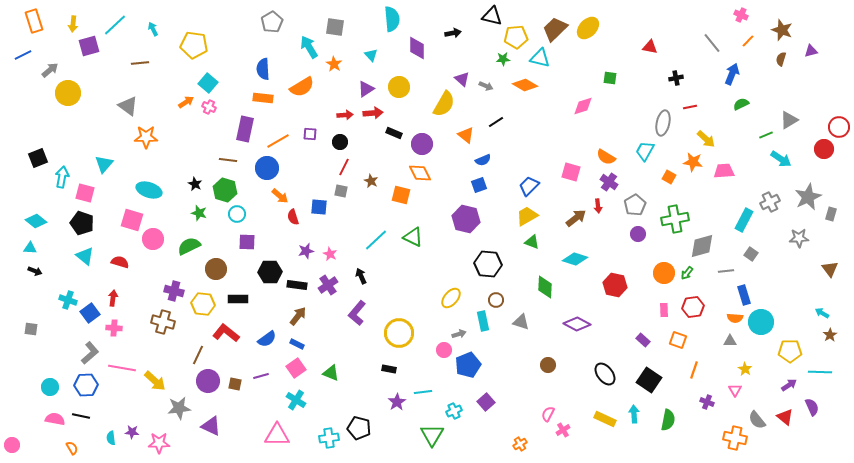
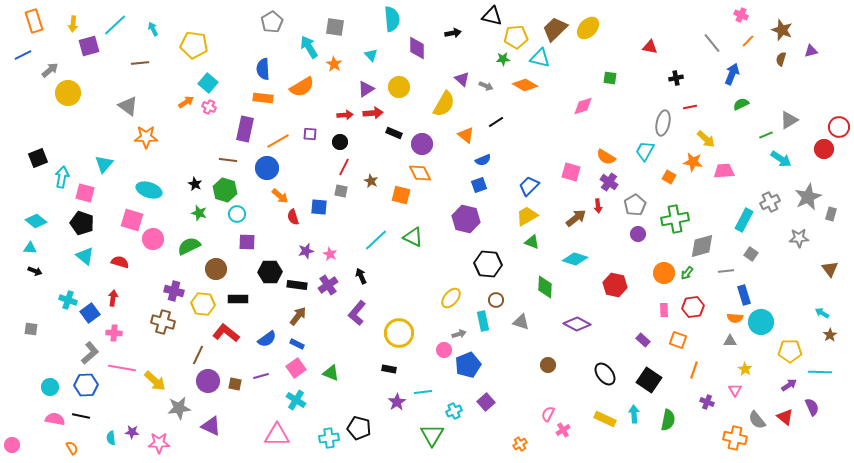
pink cross at (114, 328): moved 5 px down
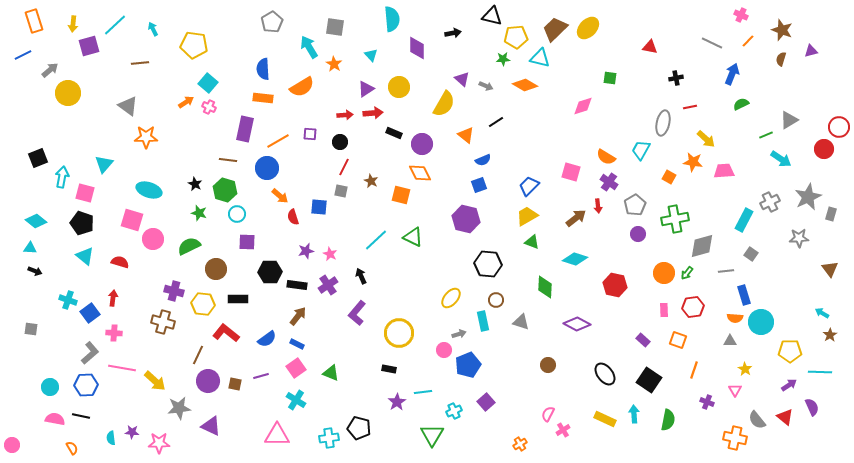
gray line at (712, 43): rotated 25 degrees counterclockwise
cyan trapezoid at (645, 151): moved 4 px left, 1 px up
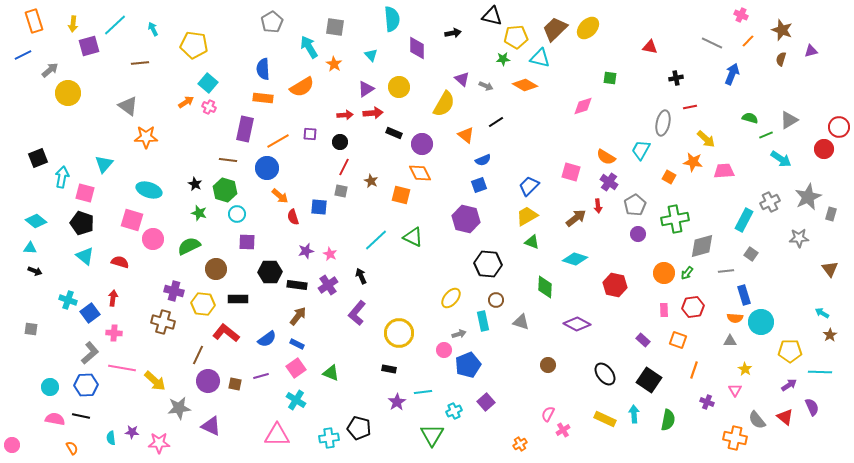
green semicircle at (741, 104): moved 9 px right, 14 px down; rotated 42 degrees clockwise
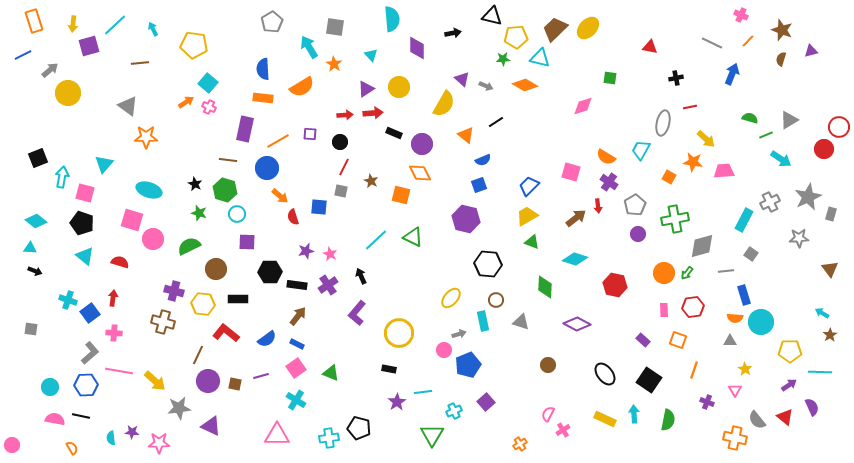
pink line at (122, 368): moved 3 px left, 3 px down
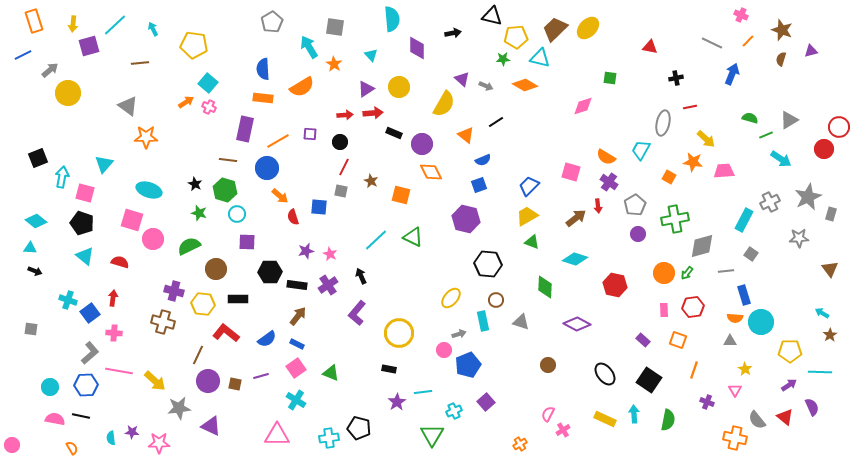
orange diamond at (420, 173): moved 11 px right, 1 px up
